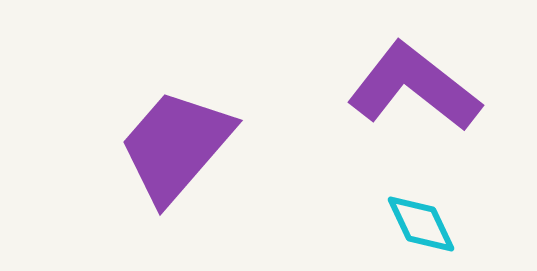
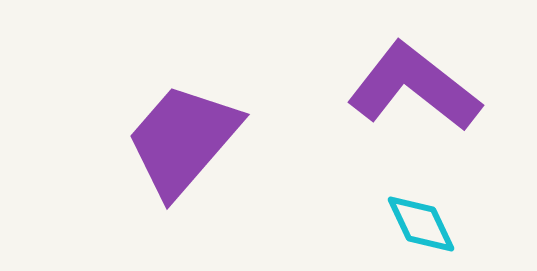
purple trapezoid: moved 7 px right, 6 px up
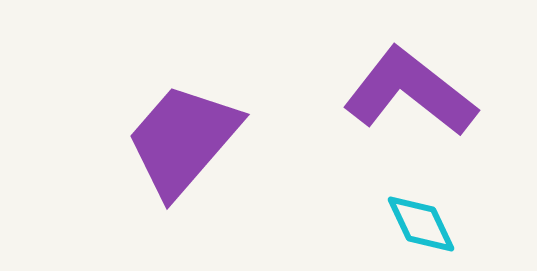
purple L-shape: moved 4 px left, 5 px down
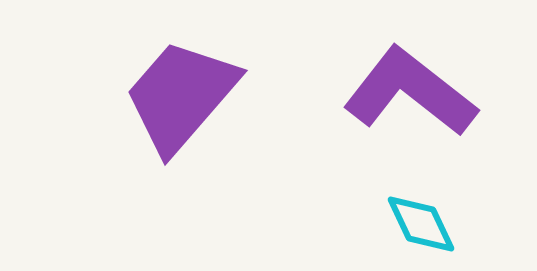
purple trapezoid: moved 2 px left, 44 px up
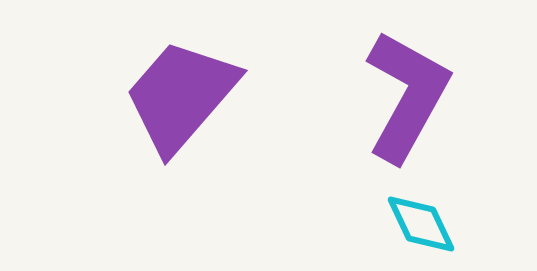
purple L-shape: moved 3 px left, 4 px down; rotated 81 degrees clockwise
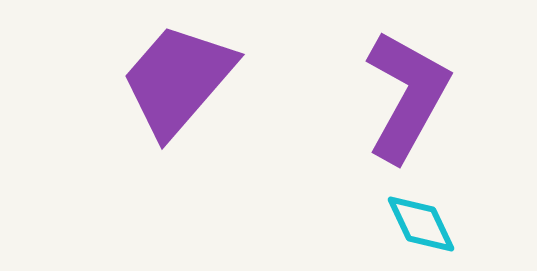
purple trapezoid: moved 3 px left, 16 px up
